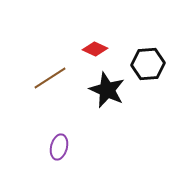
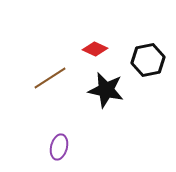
black hexagon: moved 4 px up; rotated 8 degrees counterclockwise
black star: moved 1 px left; rotated 12 degrees counterclockwise
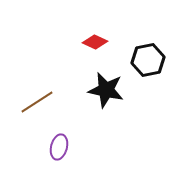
red diamond: moved 7 px up
brown line: moved 13 px left, 24 px down
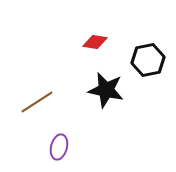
red diamond: rotated 15 degrees counterclockwise
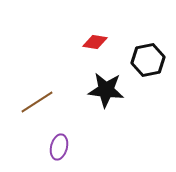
black star: rotated 6 degrees counterclockwise
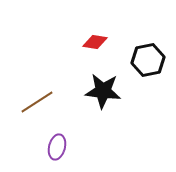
black star: moved 3 px left, 1 px down
purple ellipse: moved 2 px left
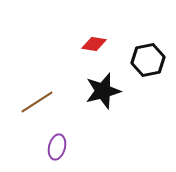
red diamond: moved 1 px left, 2 px down
black star: rotated 21 degrees counterclockwise
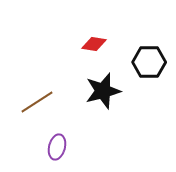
black hexagon: moved 1 px right, 2 px down; rotated 12 degrees clockwise
